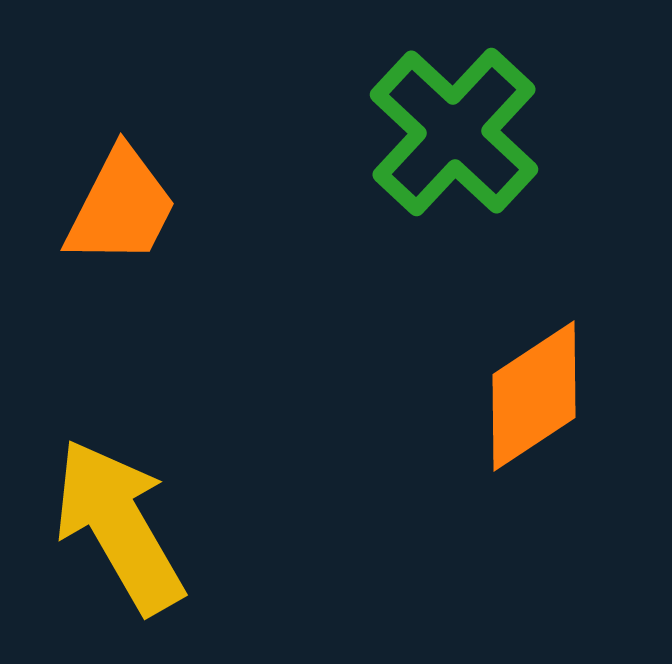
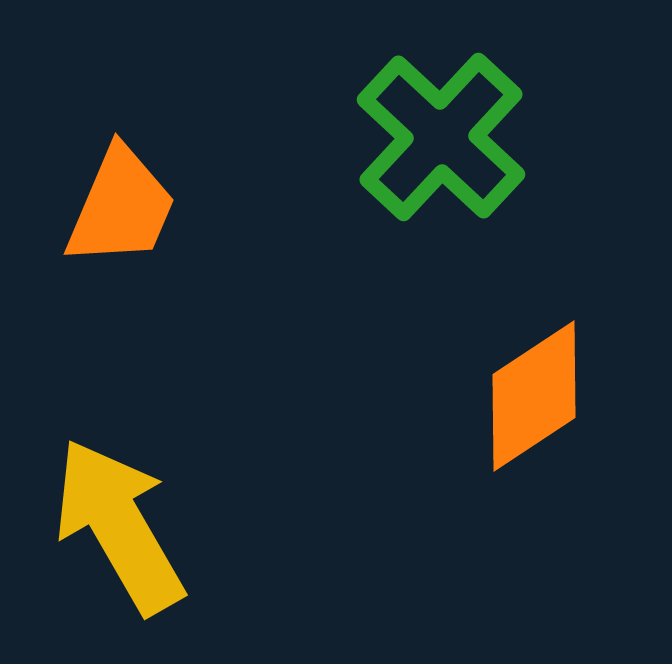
green cross: moved 13 px left, 5 px down
orange trapezoid: rotated 4 degrees counterclockwise
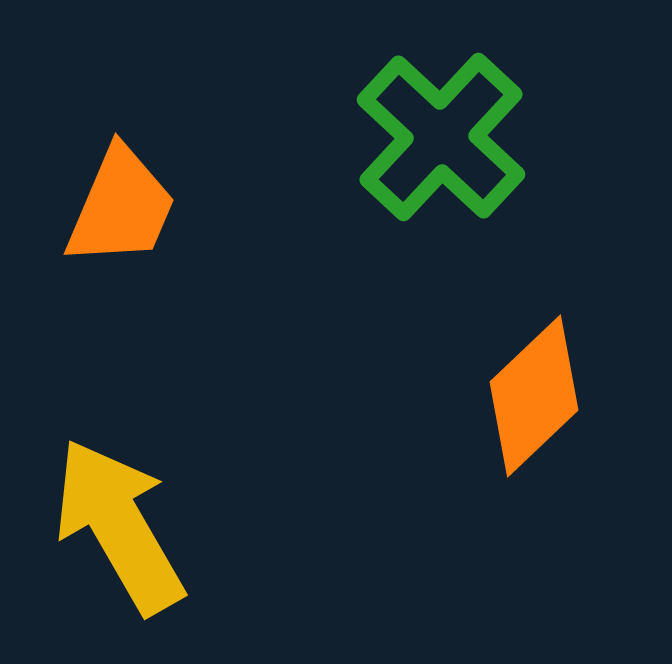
orange diamond: rotated 10 degrees counterclockwise
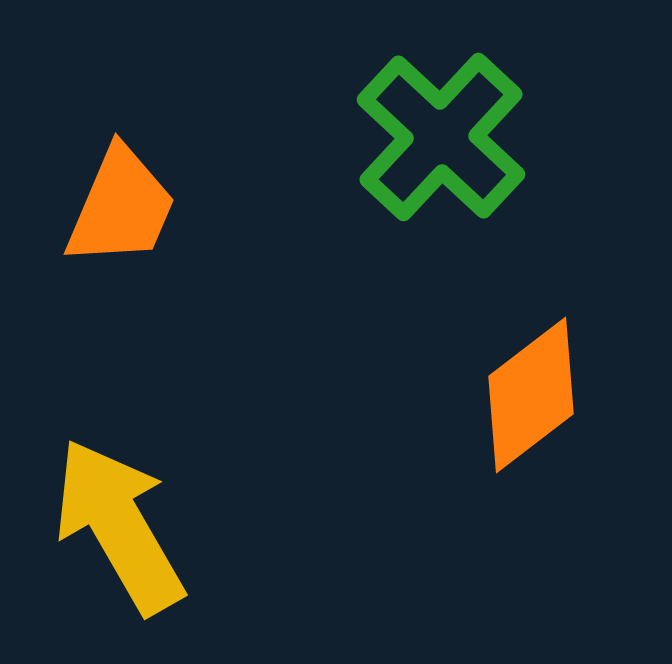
orange diamond: moved 3 px left, 1 px up; rotated 6 degrees clockwise
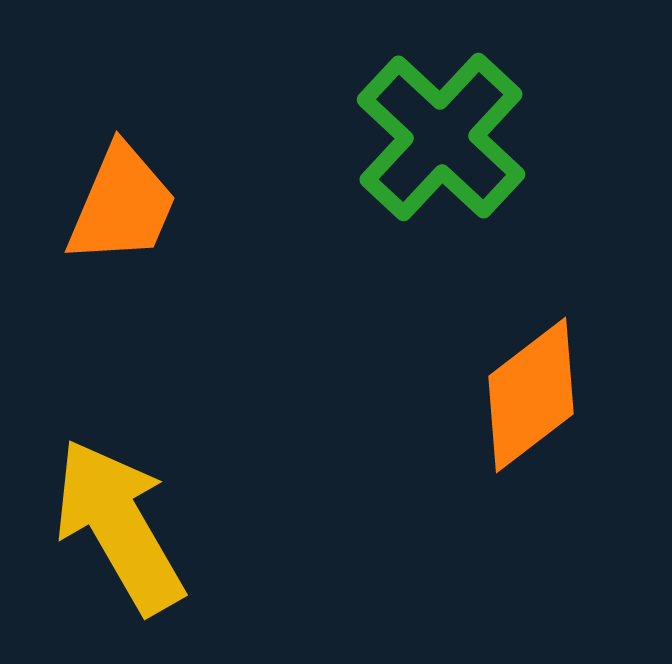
orange trapezoid: moved 1 px right, 2 px up
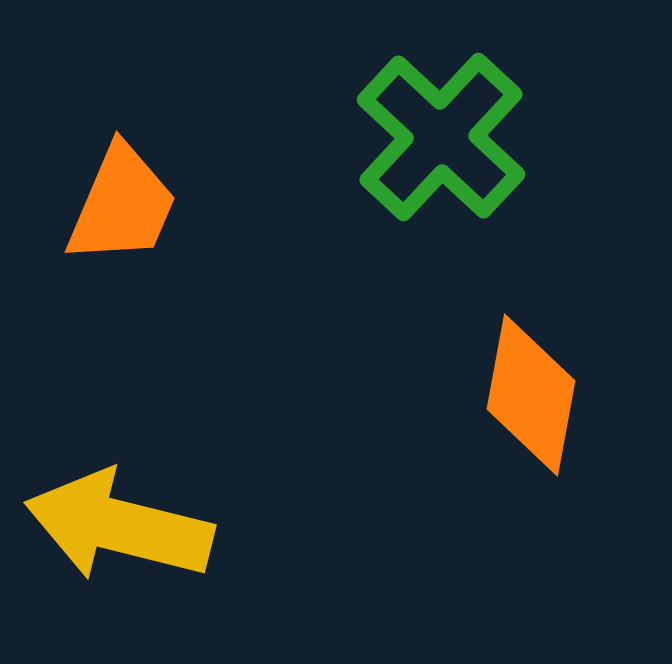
orange diamond: rotated 42 degrees counterclockwise
yellow arrow: rotated 46 degrees counterclockwise
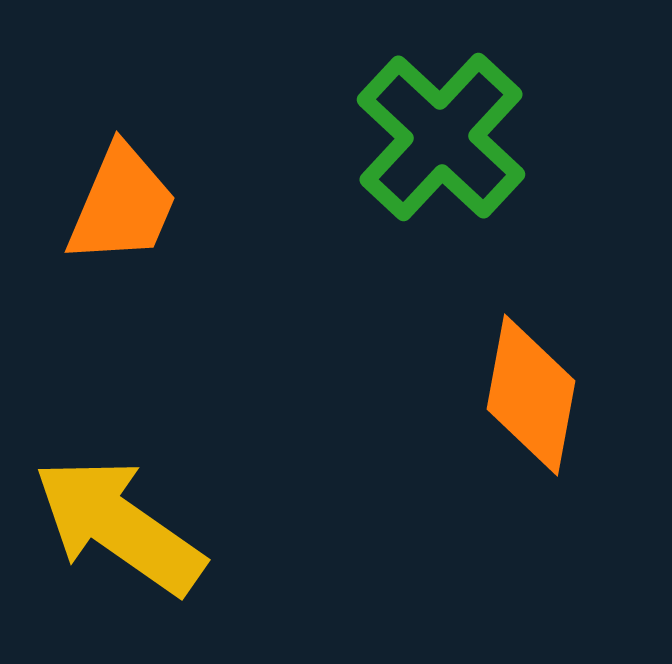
yellow arrow: rotated 21 degrees clockwise
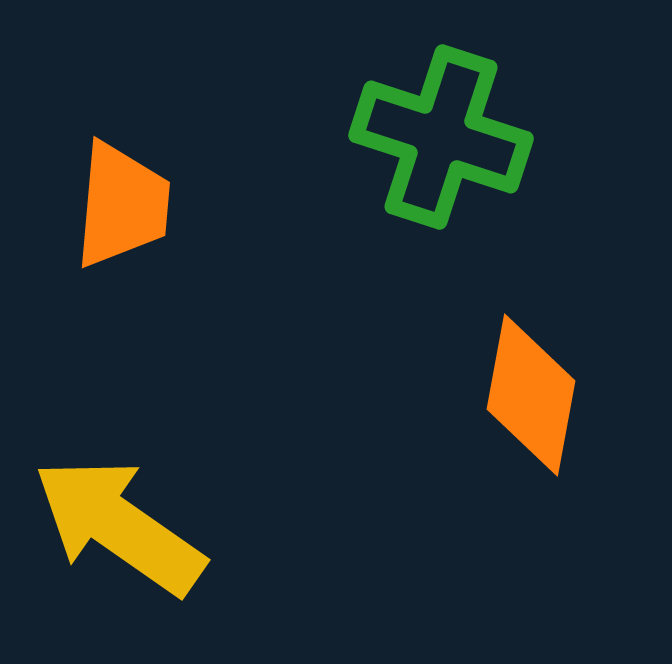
green cross: rotated 25 degrees counterclockwise
orange trapezoid: rotated 18 degrees counterclockwise
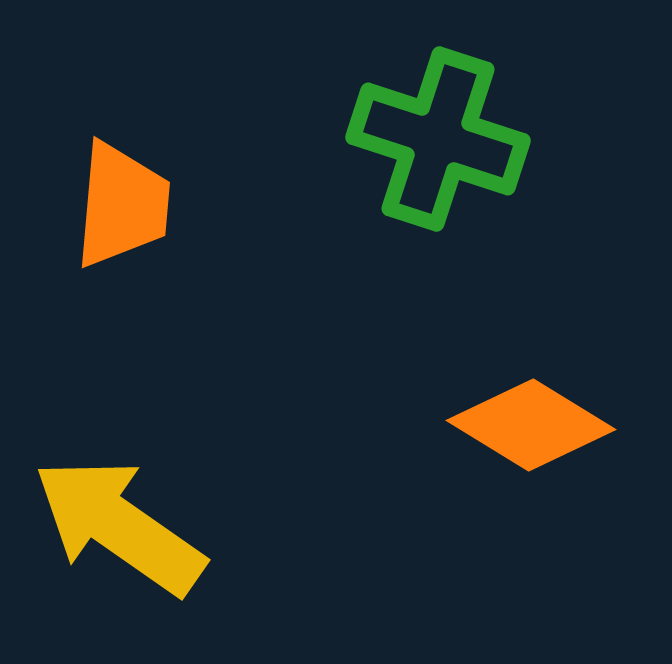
green cross: moved 3 px left, 2 px down
orange diamond: moved 30 px down; rotated 69 degrees counterclockwise
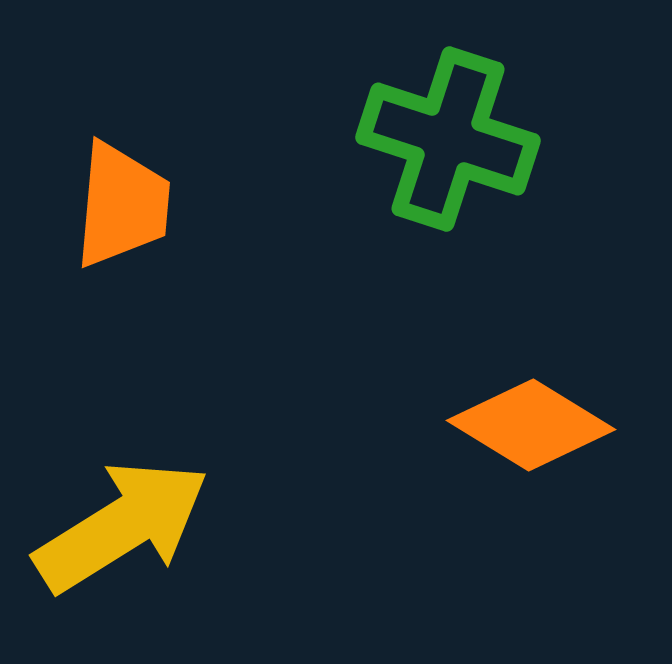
green cross: moved 10 px right
yellow arrow: moved 3 px right; rotated 113 degrees clockwise
